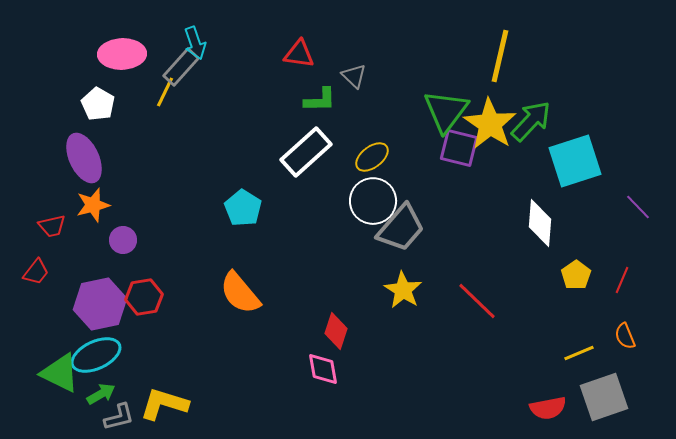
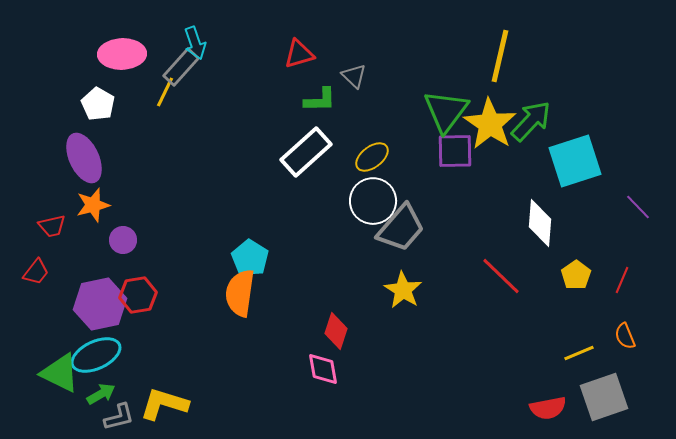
red triangle at (299, 54): rotated 24 degrees counterclockwise
purple square at (459, 148): moved 4 px left, 3 px down; rotated 15 degrees counterclockwise
cyan pentagon at (243, 208): moved 7 px right, 50 px down
orange semicircle at (240, 293): rotated 48 degrees clockwise
red hexagon at (144, 297): moved 6 px left, 2 px up
red line at (477, 301): moved 24 px right, 25 px up
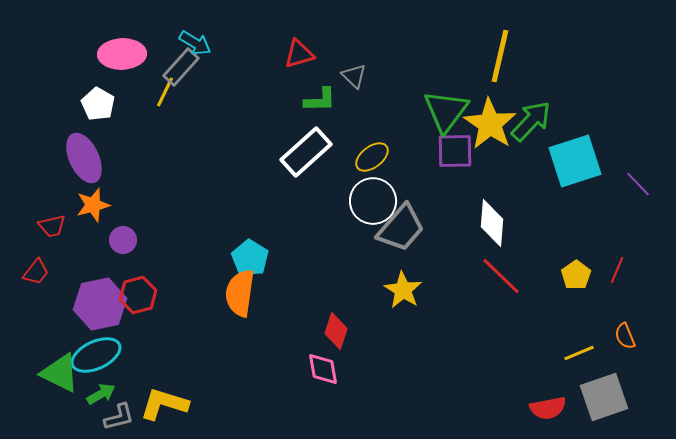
cyan arrow at (195, 43): rotated 40 degrees counterclockwise
purple line at (638, 207): moved 23 px up
white diamond at (540, 223): moved 48 px left
red line at (622, 280): moved 5 px left, 10 px up
red hexagon at (138, 295): rotated 6 degrees counterclockwise
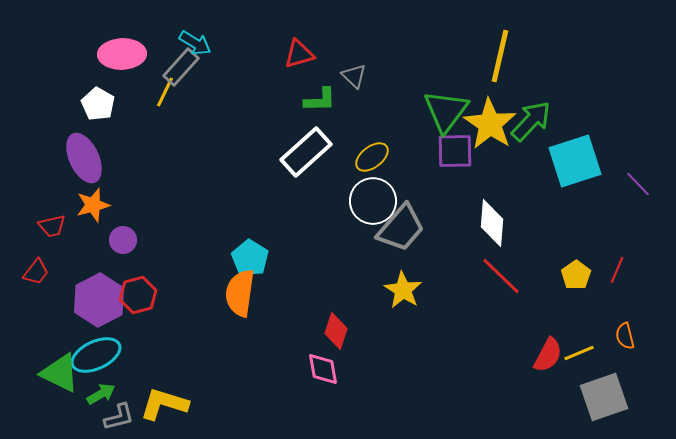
purple hexagon at (100, 304): moved 1 px left, 4 px up; rotated 15 degrees counterclockwise
orange semicircle at (625, 336): rotated 8 degrees clockwise
red semicircle at (548, 408): moved 53 px up; rotated 51 degrees counterclockwise
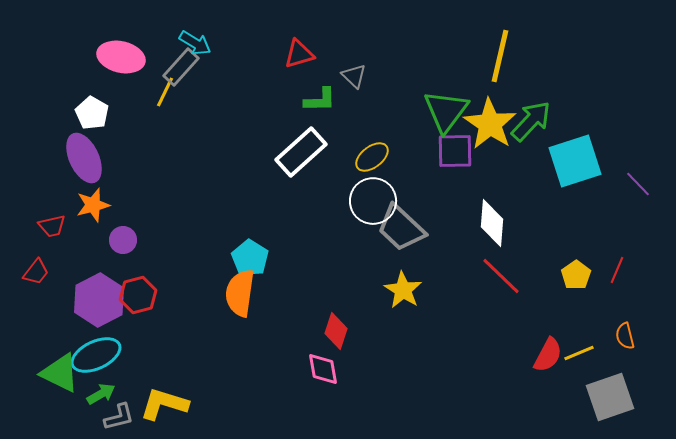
pink ellipse at (122, 54): moved 1 px left, 3 px down; rotated 15 degrees clockwise
white pentagon at (98, 104): moved 6 px left, 9 px down
white rectangle at (306, 152): moved 5 px left
gray trapezoid at (401, 228): rotated 92 degrees clockwise
gray square at (604, 397): moved 6 px right
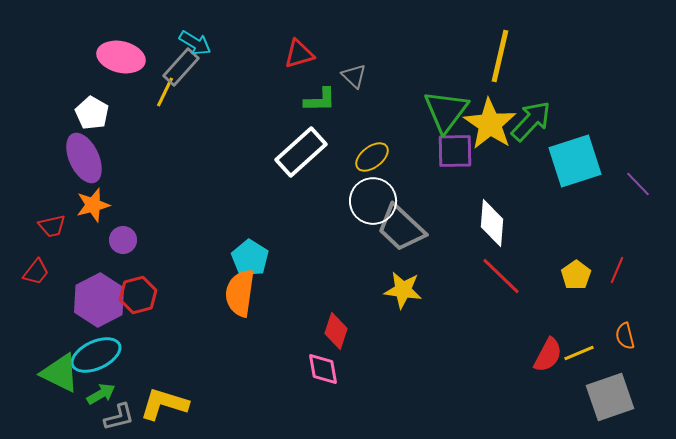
yellow star at (403, 290): rotated 24 degrees counterclockwise
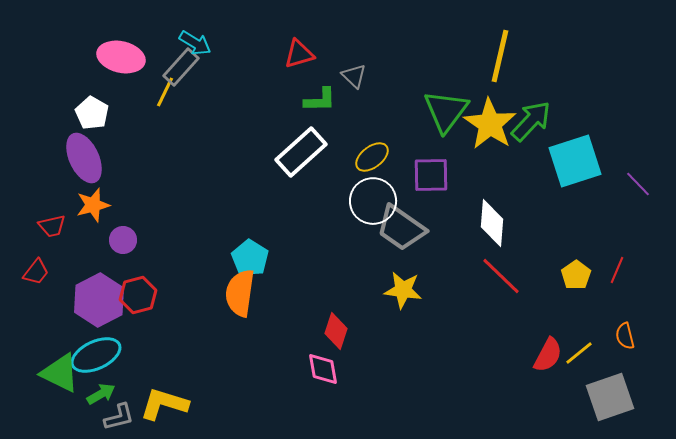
purple square at (455, 151): moved 24 px left, 24 px down
gray trapezoid at (401, 228): rotated 8 degrees counterclockwise
yellow line at (579, 353): rotated 16 degrees counterclockwise
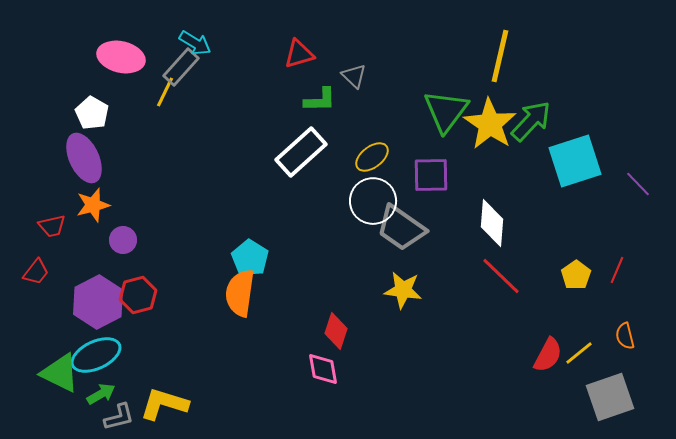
purple hexagon at (99, 300): moved 1 px left, 2 px down
